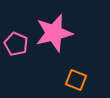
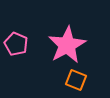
pink star: moved 13 px right, 12 px down; rotated 15 degrees counterclockwise
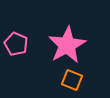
orange square: moved 4 px left
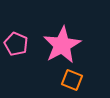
pink star: moved 5 px left
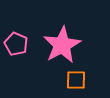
orange square: moved 4 px right; rotated 20 degrees counterclockwise
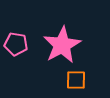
pink pentagon: rotated 15 degrees counterclockwise
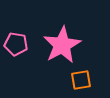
orange square: moved 5 px right; rotated 10 degrees counterclockwise
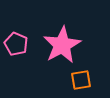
pink pentagon: rotated 15 degrees clockwise
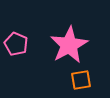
pink star: moved 7 px right
